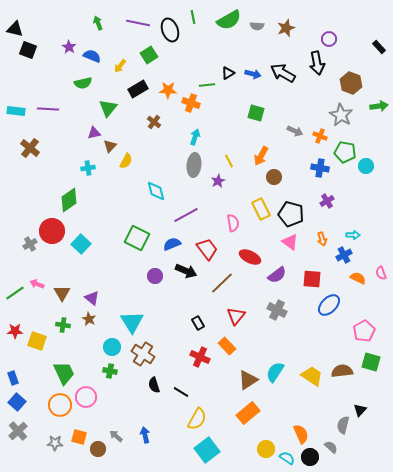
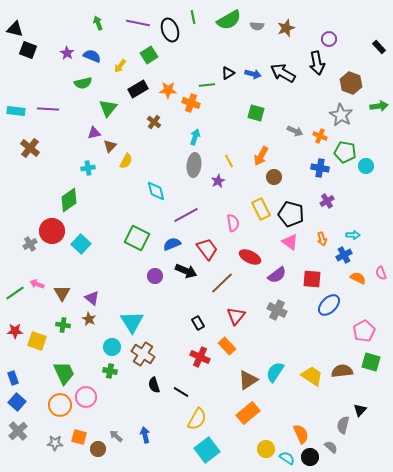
purple star at (69, 47): moved 2 px left, 6 px down
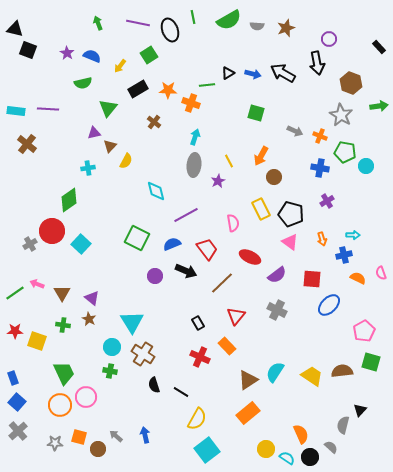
brown cross at (30, 148): moved 3 px left, 4 px up
blue cross at (344, 255): rotated 14 degrees clockwise
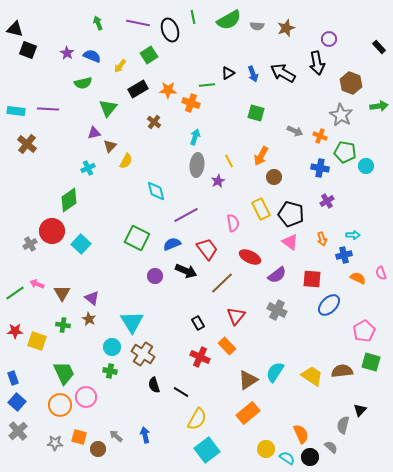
blue arrow at (253, 74): rotated 56 degrees clockwise
gray ellipse at (194, 165): moved 3 px right
cyan cross at (88, 168): rotated 16 degrees counterclockwise
